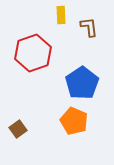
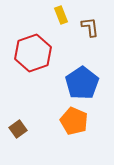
yellow rectangle: rotated 18 degrees counterclockwise
brown L-shape: moved 1 px right
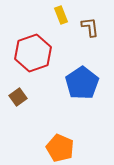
orange pentagon: moved 14 px left, 27 px down
brown square: moved 32 px up
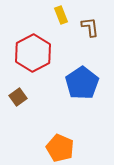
red hexagon: rotated 9 degrees counterclockwise
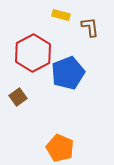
yellow rectangle: rotated 54 degrees counterclockwise
blue pentagon: moved 14 px left, 10 px up; rotated 12 degrees clockwise
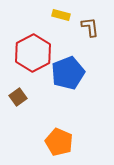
orange pentagon: moved 1 px left, 6 px up
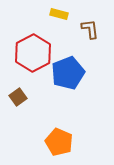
yellow rectangle: moved 2 px left, 1 px up
brown L-shape: moved 2 px down
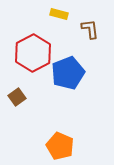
brown square: moved 1 px left
orange pentagon: moved 1 px right, 4 px down
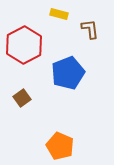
red hexagon: moved 9 px left, 8 px up
brown square: moved 5 px right, 1 px down
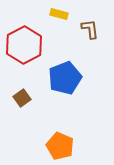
blue pentagon: moved 3 px left, 5 px down
